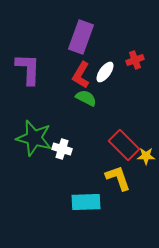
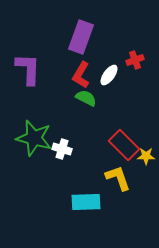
white ellipse: moved 4 px right, 3 px down
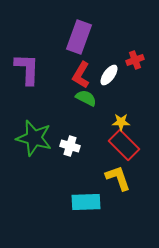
purple rectangle: moved 2 px left
purple L-shape: moved 1 px left
white cross: moved 8 px right, 3 px up
yellow star: moved 25 px left, 34 px up
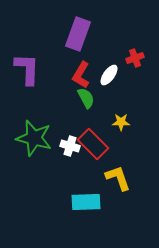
purple rectangle: moved 1 px left, 3 px up
red cross: moved 2 px up
green semicircle: rotated 35 degrees clockwise
red rectangle: moved 31 px left, 1 px up
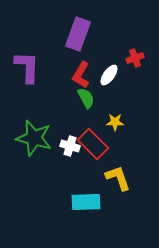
purple L-shape: moved 2 px up
yellow star: moved 6 px left
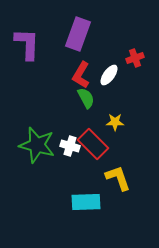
purple L-shape: moved 23 px up
green star: moved 3 px right, 7 px down
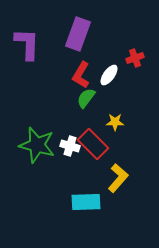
green semicircle: rotated 115 degrees counterclockwise
yellow L-shape: rotated 60 degrees clockwise
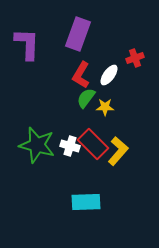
yellow star: moved 10 px left, 15 px up
yellow L-shape: moved 27 px up
